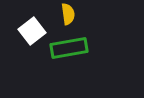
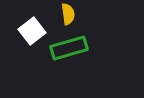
green rectangle: rotated 6 degrees counterclockwise
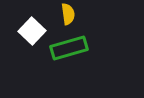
white square: rotated 8 degrees counterclockwise
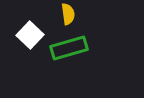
white square: moved 2 px left, 4 px down
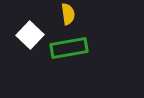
green rectangle: rotated 6 degrees clockwise
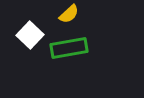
yellow semicircle: moved 1 px right; rotated 55 degrees clockwise
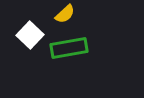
yellow semicircle: moved 4 px left
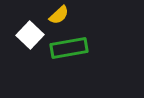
yellow semicircle: moved 6 px left, 1 px down
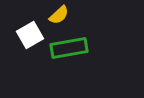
white square: rotated 16 degrees clockwise
